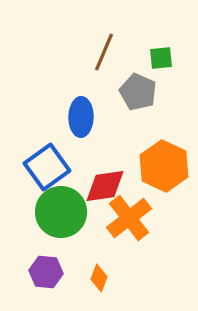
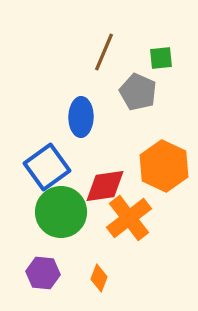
purple hexagon: moved 3 px left, 1 px down
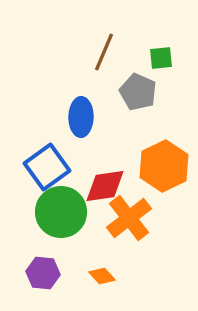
orange hexagon: rotated 9 degrees clockwise
orange diamond: moved 3 px right, 2 px up; rotated 64 degrees counterclockwise
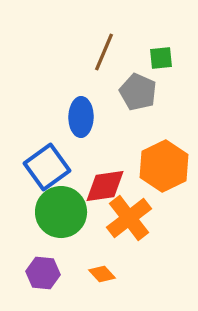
orange diamond: moved 2 px up
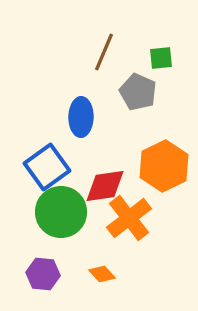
purple hexagon: moved 1 px down
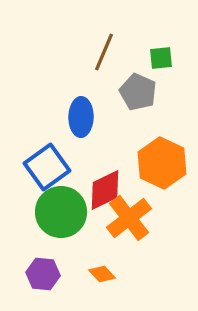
orange hexagon: moved 2 px left, 3 px up; rotated 9 degrees counterclockwise
red diamond: moved 4 px down; rotated 18 degrees counterclockwise
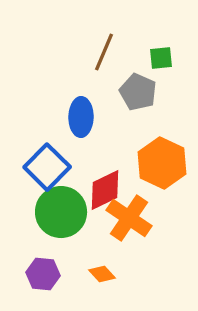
blue square: rotated 9 degrees counterclockwise
orange cross: rotated 18 degrees counterclockwise
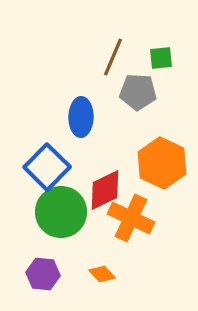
brown line: moved 9 px right, 5 px down
gray pentagon: rotated 21 degrees counterclockwise
orange cross: moved 2 px right; rotated 9 degrees counterclockwise
